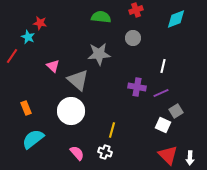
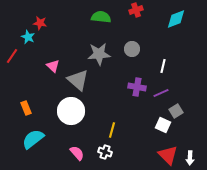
gray circle: moved 1 px left, 11 px down
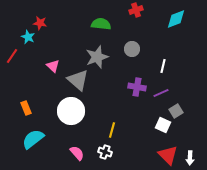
green semicircle: moved 7 px down
gray star: moved 2 px left, 3 px down; rotated 15 degrees counterclockwise
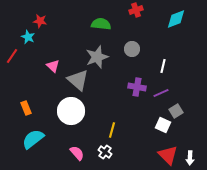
red star: moved 2 px up
white cross: rotated 16 degrees clockwise
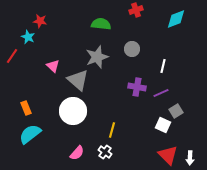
white circle: moved 2 px right
cyan semicircle: moved 3 px left, 5 px up
pink semicircle: rotated 84 degrees clockwise
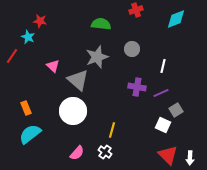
gray square: moved 1 px up
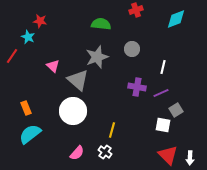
white line: moved 1 px down
white square: rotated 14 degrees counterclockwise
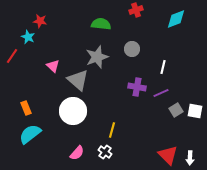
white square: moved 32 px right, 14 px up
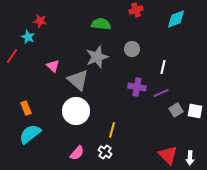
white circle: moved 3 px right
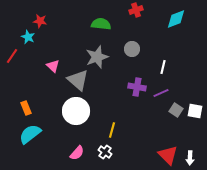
gray square: rotated 24 degrees counterclockwise
